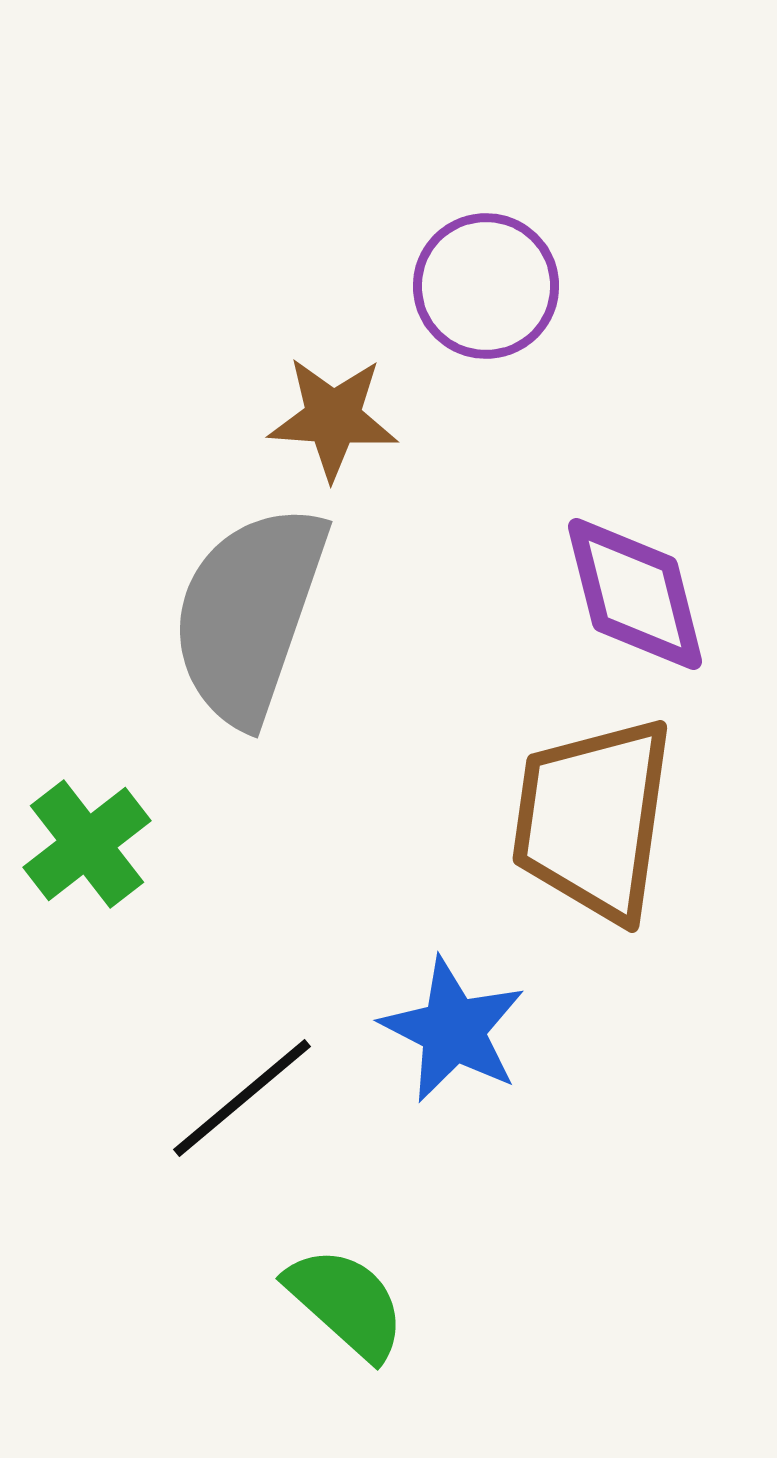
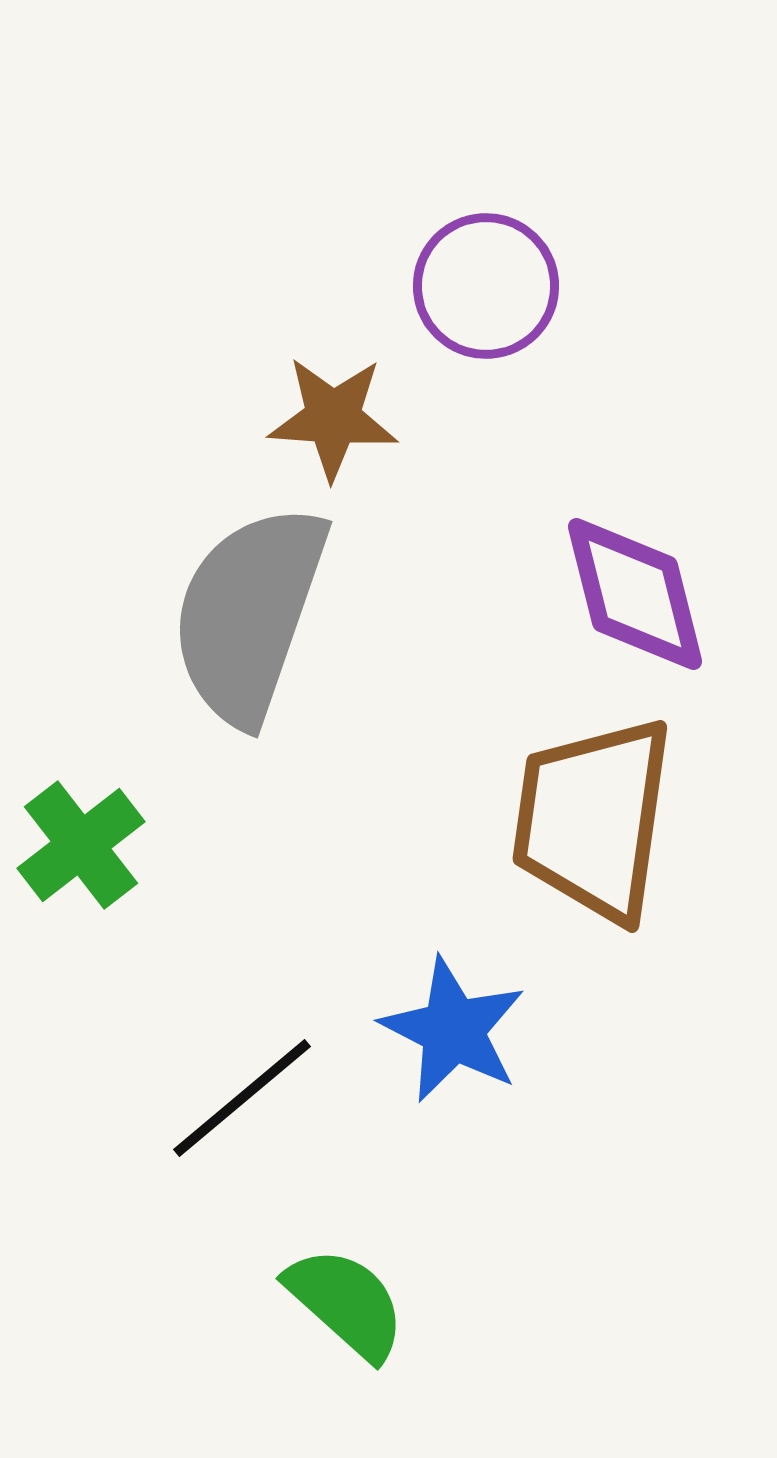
green cross: moved 6 px left, 1 px down
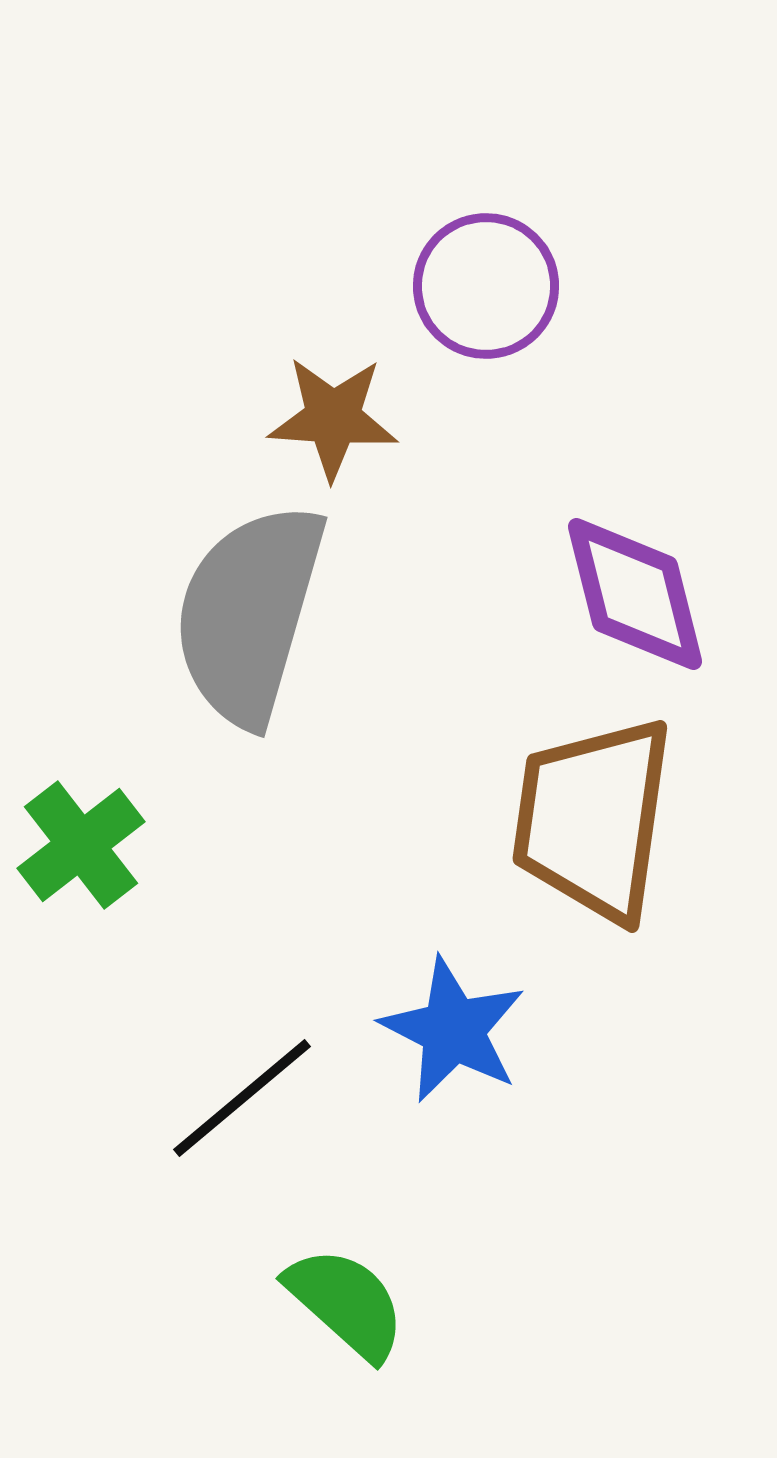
gray semicircle: rotated 3 degrees counterclockwise
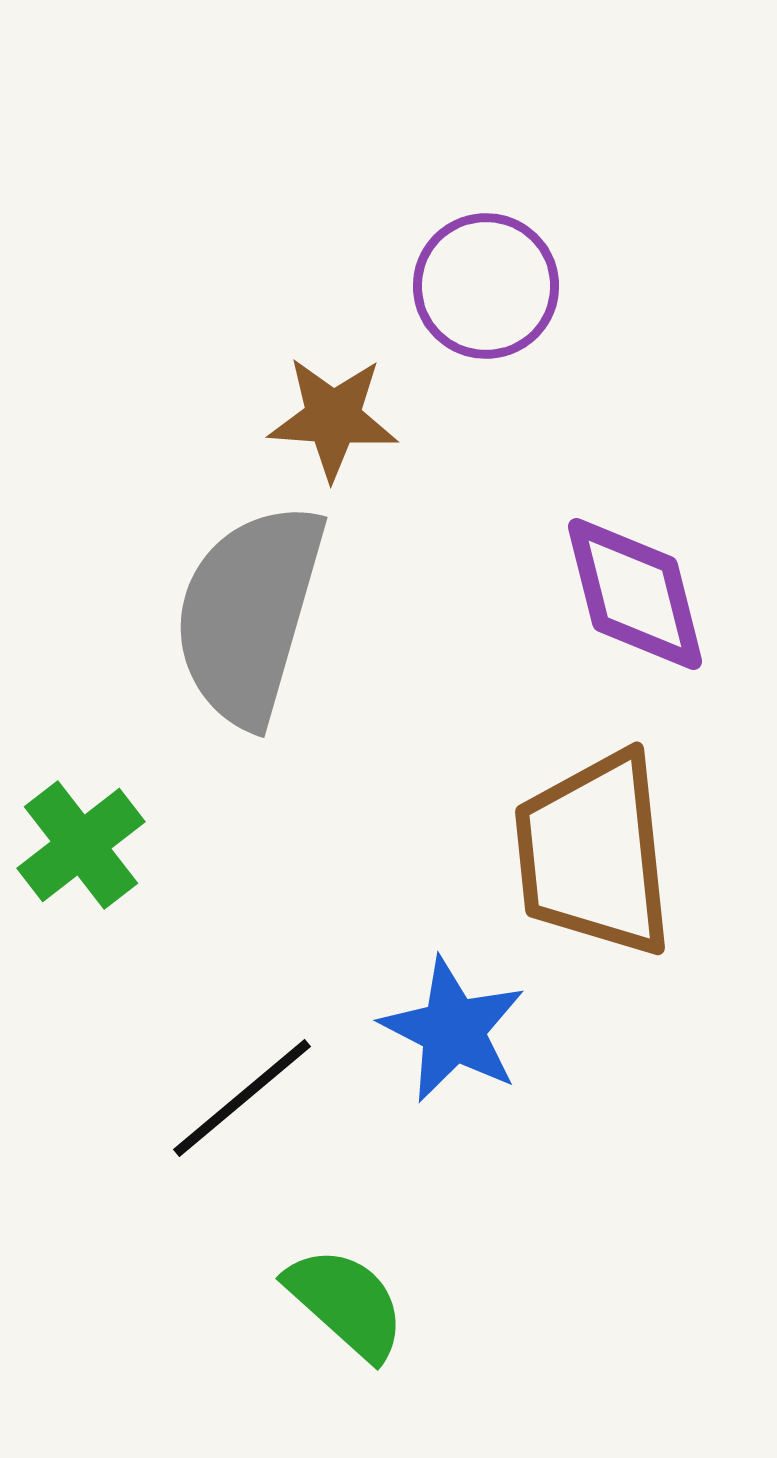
brown trapezoid: moved 1 px right, 35 px down; rotated 14 degrees counterclockwise
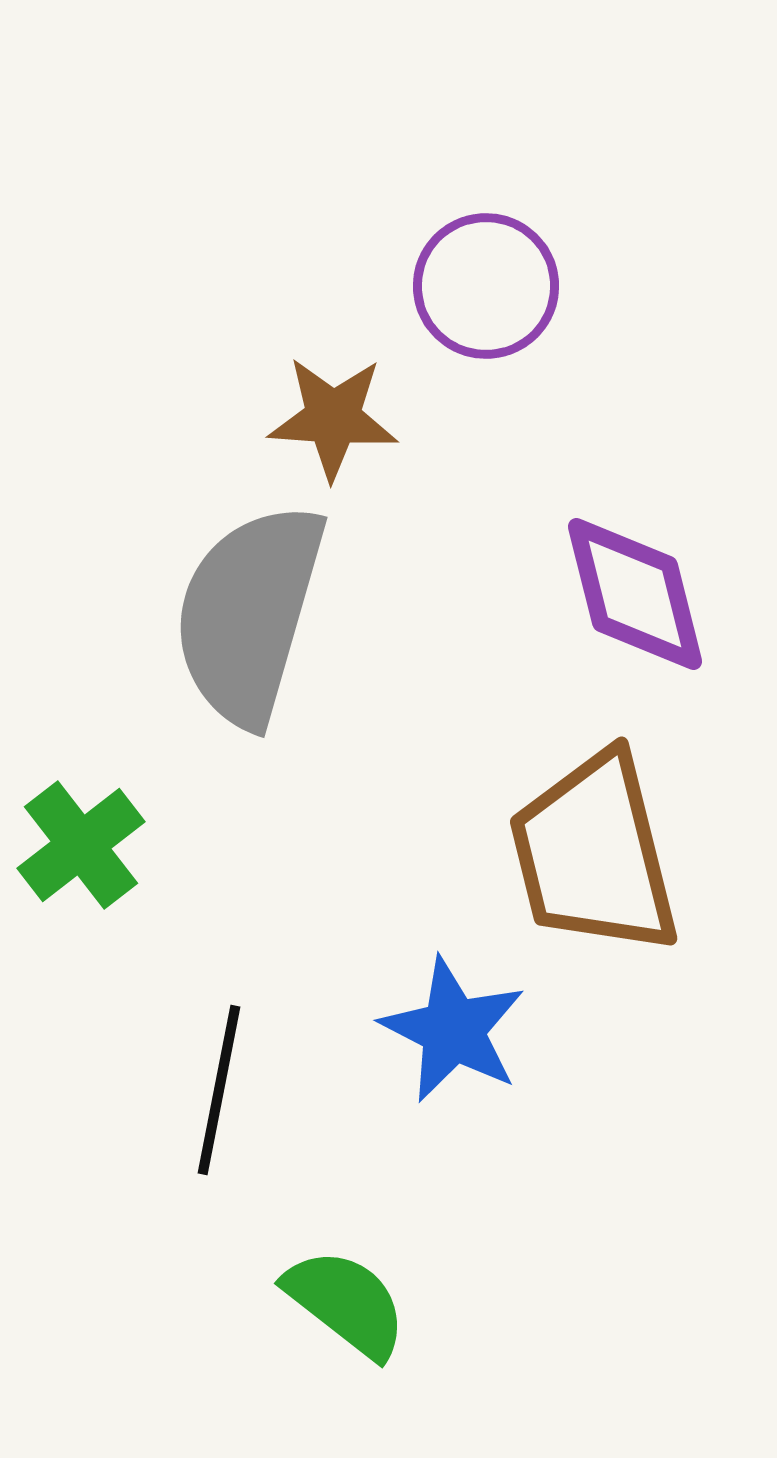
brown trapezoid: rotated 8 degrees counterclockwise
black line: moved 23 px left, 8 px up; rotated 39 degrees counterclockwise
green semicircle: rotated 4 degrees counterclockwise
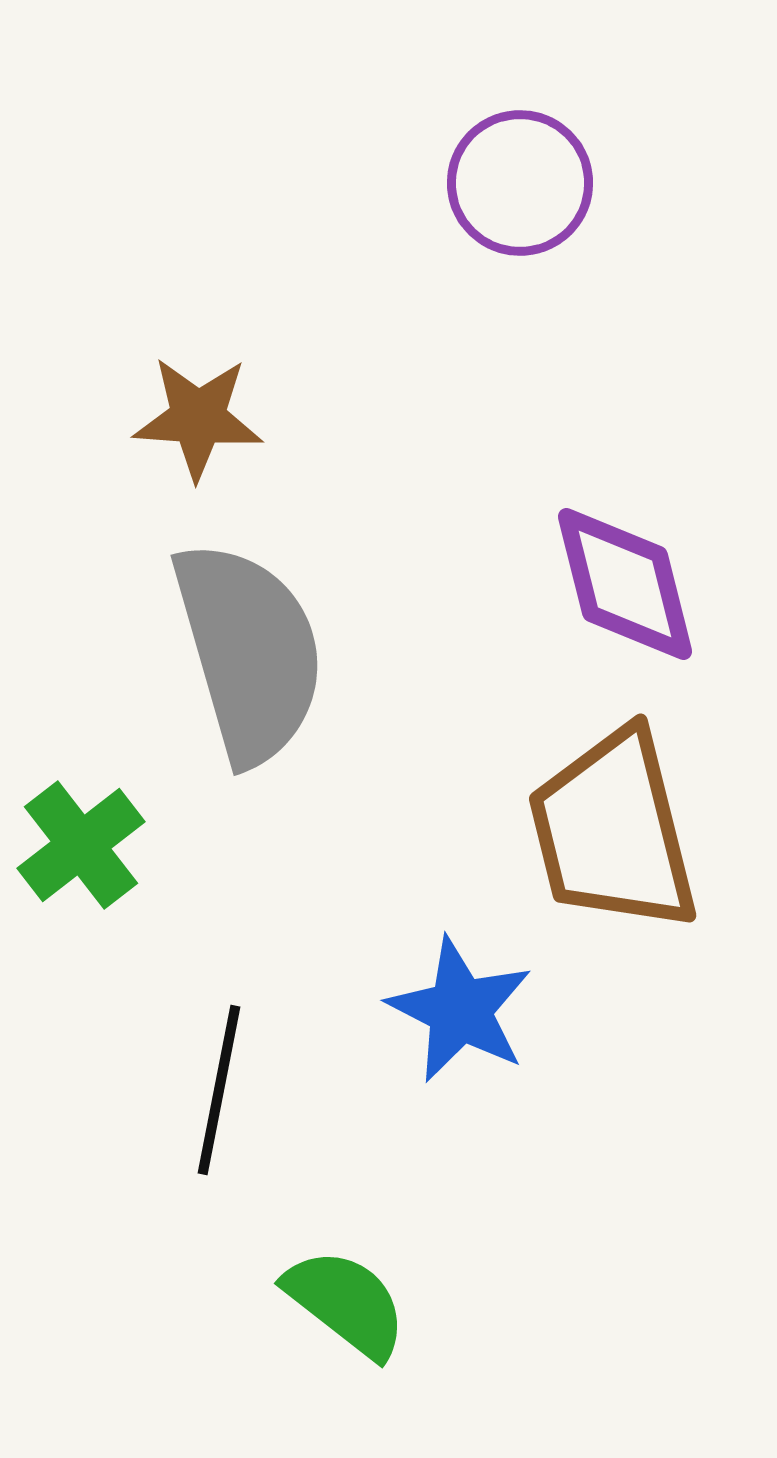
purple circle: moved 34 px right, 103 px up
brown star: moved 135 px left
purple diamond: moved 10 px left, 10 px up
gray semicircle: moved 38 px down; rotated 148 degrees clockwise
brown trapezoid: moved 19 px right, 23 px up
blue star: moved 7 px right, 20 px up
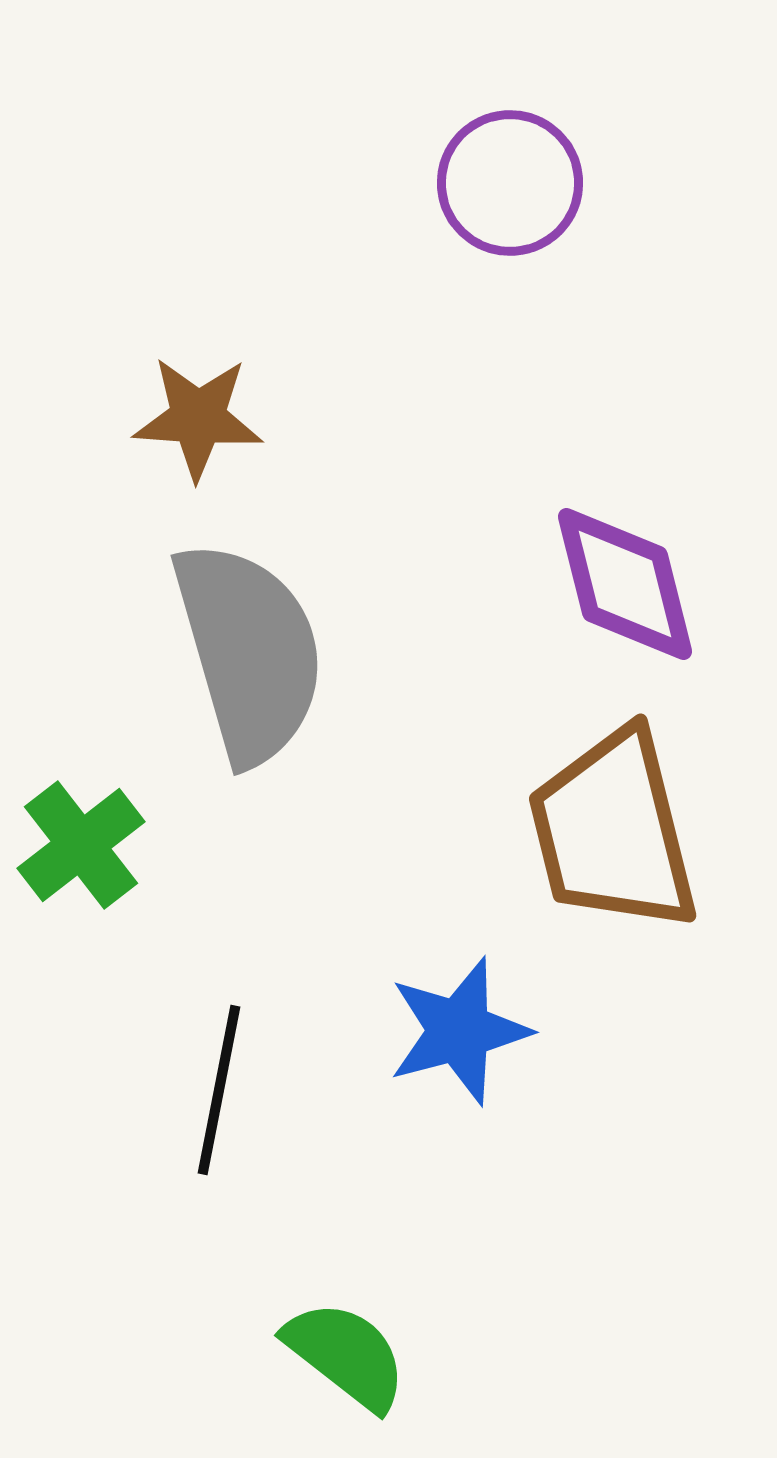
purple circle: moved 10 px left
blue star: moved 1 px left, 21 px down; rotated 30 degrees clockwise
green semicircle: moved 52 px down
